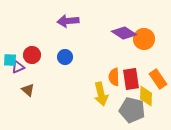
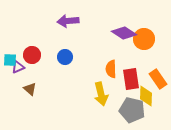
orange semicircle: moved 3 px left, 8 px up
brown triangle: moved 2 px right, 1 px up
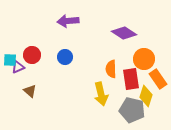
orange circle: moved 20 px down
brown triangle: moved 2 px down
yellow diamond: rotated 15 degrees clockwise
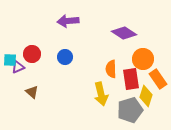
red circle: moved 1 px up
orange circle: moved 1 px left
brown triangle: moved 2 px right, 1 px down
gray pentagon: moved 2 px left; rotated 30 degrees counterclockwise
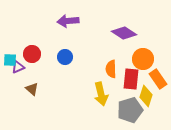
red rectangle: rotated 15 degrees clockwise
brown triangle: moved 3 px up
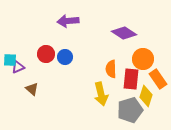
red circle: moved 14 px right
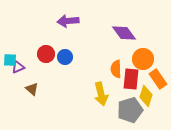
purple diamond: rotated 20 degrees clockwise
orange semicircle: moved 5 px right
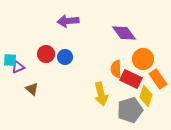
red rectangle: rotated 70 degrees counterclockwise
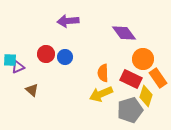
orange semicircle: moved 13 px left, 4 px down
orange rectangle: moved 1 px up
brown triangle: moved 1 px down
yellow arrow: rotated 80 degrees clockwise
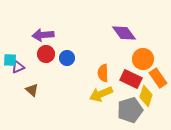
purple arrow: moved 25 px left, 14 px down
blue circle: moved 2 px right, 1 px down
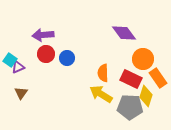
cyan square: rotated 32 degrees clockwise
brown triangle: moved 11 px left, 3 px down; rotated 24 degrees clockwise
yellow arrow: rotated 55 degrees clockwise
gray pentagon: moved 3 px up; rotated 20 degrees clockwise
